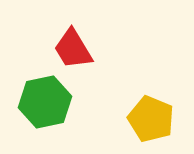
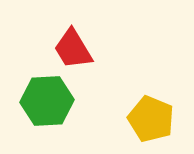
green hexagon: moved 2 px right, 1 px up; rotated 9 degrees clockwise
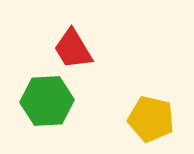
yellow pentagon: rotated 9 degrees counterclockwise
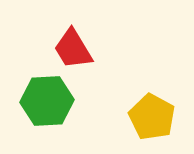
yellow pentagon: moved 1 px right, 2 px up; rotated 15 degrees clockwise
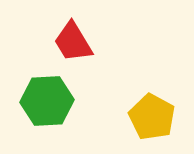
red trapezoid: moved 7 px up
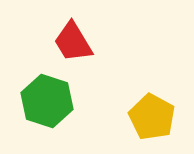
green hexagon: rotated 21 degrees clockwise
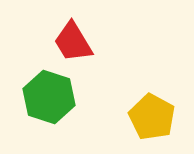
green hexagon: moved 2 px right, 4 px up
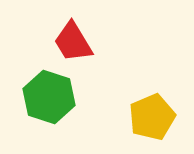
yellow pentagon: rotated 21 degrees clockwise
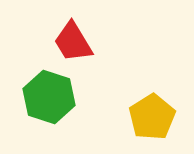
yellow pentagon: rotated 9 degrees counterclockwise
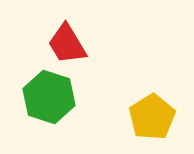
red trapezoid: moved 6 px left, 2 px down
